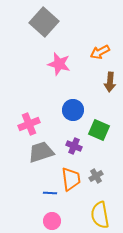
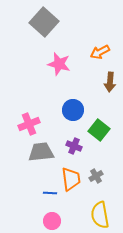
green square: rotated 15 degrees clockwise
gray trapezoid: rotated 12 degrees clockwise
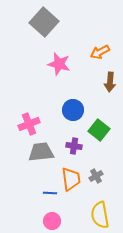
purple cross: rotated 14 degrees counterclockwise
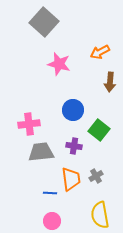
pink cross: rotated 15 degrees clockwise
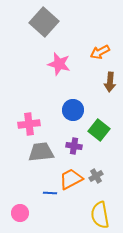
orange trapezoid: rotated 110 degrees counterclockwise
pink circle: moved 32 px left, 8 px up
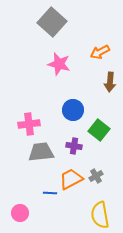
gray square: moved 8 px right
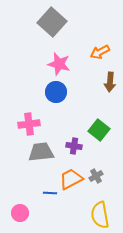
blue circle: moved 17 px left, 18 px up
